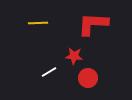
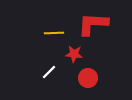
yellow line: moved 16 px right, 10 px down
red star: moved 2 px up
white line: rotated 14 degrees counterclockwise
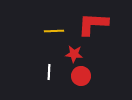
yellow line: moved 2 px up
white line: rotated 42 degrees counterclockwise
red circle: moved 7 px left, 2 px up
